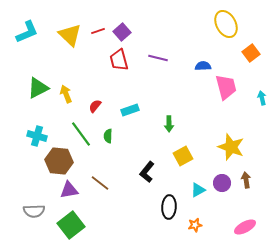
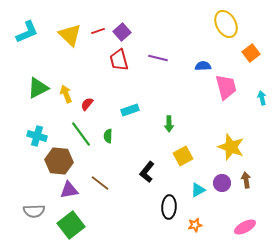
red semicircle: moved 8 px left, 2 px up
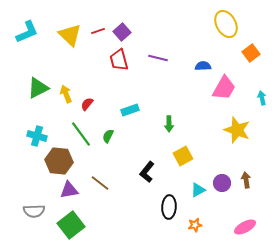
pink trapezoid: moved 2 px left, 1 px down; rotated 44 degrees clockwise
green semicircle: rotated 24 degrees clockwise
yellow star: moved 6 px right, 17 px up
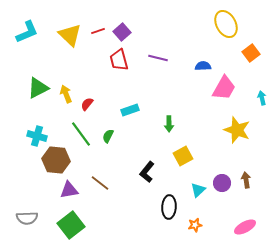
brown hexagon: moved 3 px left, 1 px up
cyan triangle: rotated 14 degrees counterclockwise
gray semicircle: moved 7 px left, 7 px down
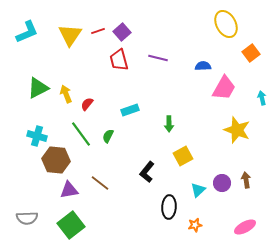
yellow triangle: rotated 20 degrees clockwise
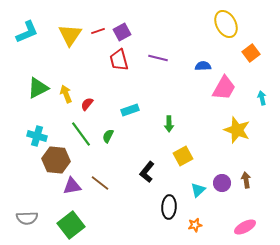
purple square: rotated 12 degrees clockwise
purple triangle: moved 3 px right, 4 px up
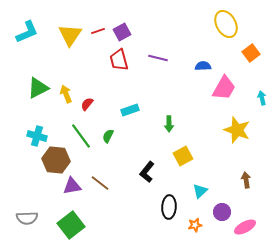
green line: moved 2 px down
purple circle: moved 29 px down
cyan triangle: moved 2 px right, 1 px down
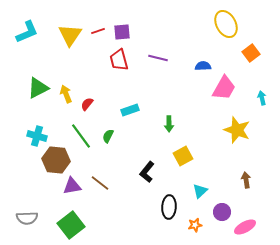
purple square: rotated 24 degrees clockwise
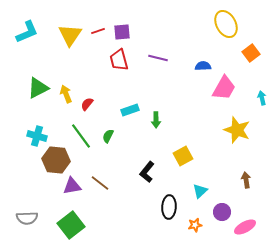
green arrow: moved 13 px left, 4 px up
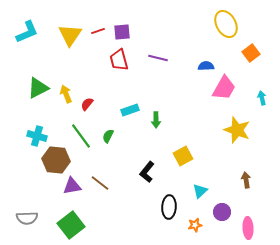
blue semicircle: moved 3 px right
pink ellipse: moved 3 px right, 1 px down; rotated 65 degrees counterclockwise
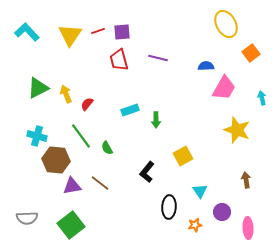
cyan L-shape: rotated 110 degrees counterclockwise
green semicircle: moved 1 px left, 12 px down; rotated 56 degrees counterclockwise
cyan triangle: rotated 21 degrees counterclockwise
